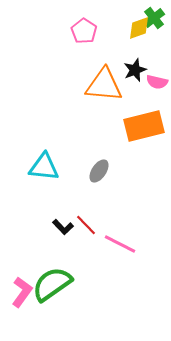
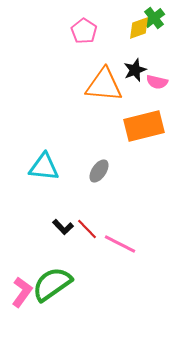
red line: moved 1 px right, 4 px down
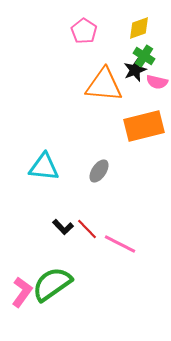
green cross: moved 10 px left, 38 px down; rotated 20 degrees counterclockwise
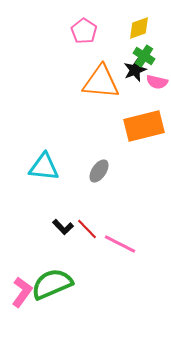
orange triangle: moved 3 px left, 3 px up
green semicircle: rotated 12 degrees clockwise
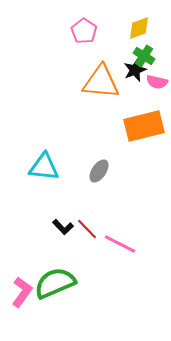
green semicircle: moved 3 px right, 1 px up
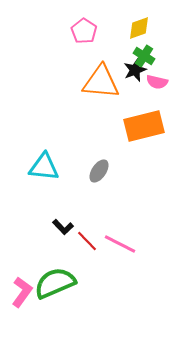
red line: moved 12 px down
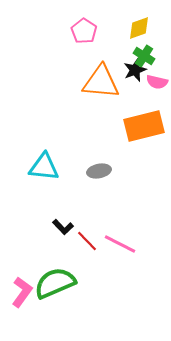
gray ellipse: rotated 45 degrees clockwise
